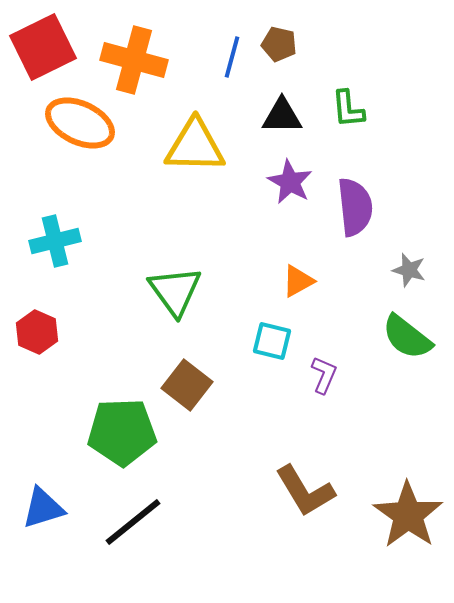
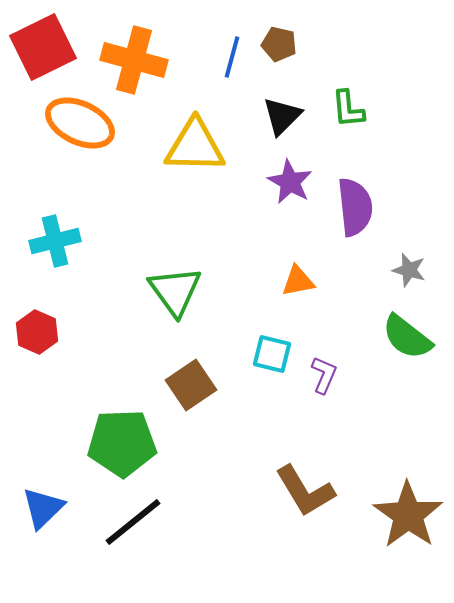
black triangle: rotated 45 degrees counterclockwise
orange triangle: rotated 18 degrees clockwise
cyan square: moved 13 px down
brown square: moved 4 px right; rotated 18 degrees clockwise
green pentagon: moved 11 px down
blue triangle: rotated 27 degrees counterclockwise
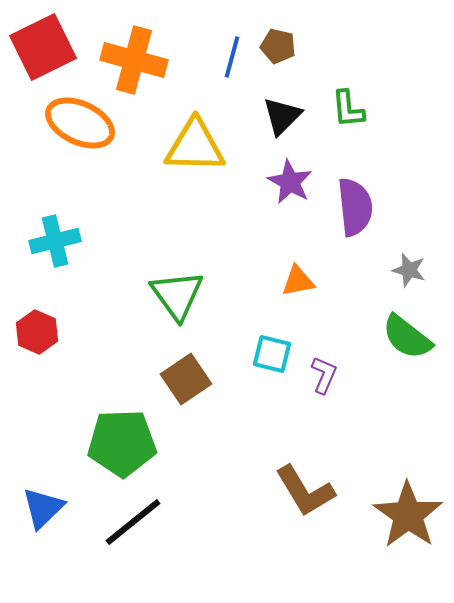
brown pentagon: moved 1 px left, 2 px down
green triangle: moved 2 px right, 4 px down
brown square: moved 5 px left, 6 px up
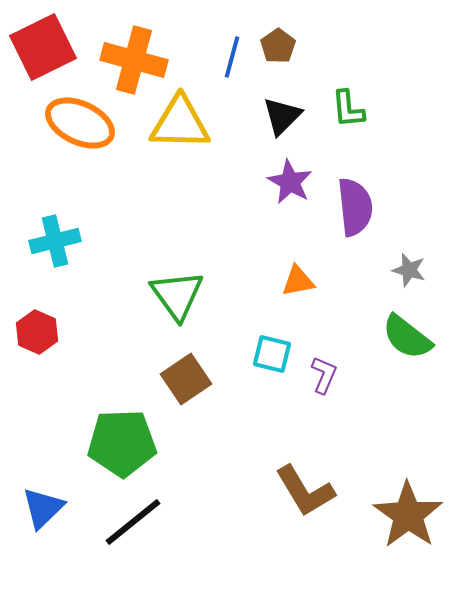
brown pentagon: rotated 24 degrees clockwise
yellow triangle: moved 15 px left, 23 px up
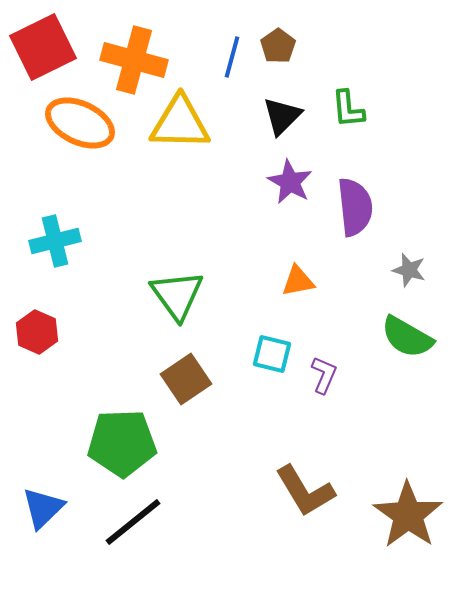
green semicircle: rotated 8 degrees counterclockwise
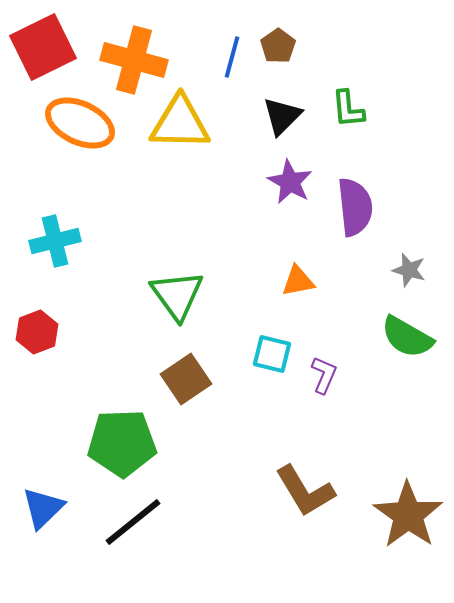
red hexagon: rotated 15 degrees clockwise
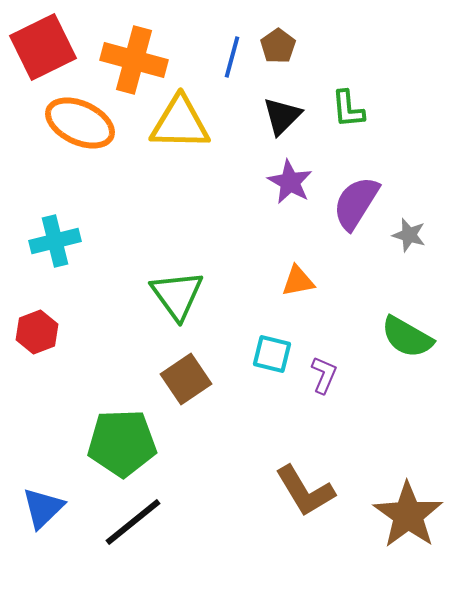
purple semicircle: moved 1 px right, 4 px up; rotated 142 degrees counterclockwise
gray star: moved 35 px up
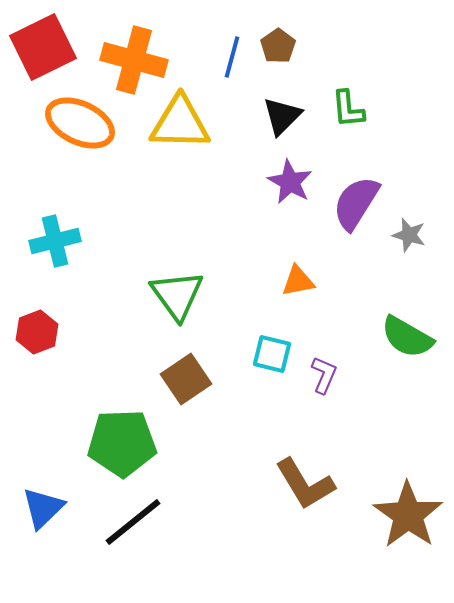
brown L-shape: moved 7 px up
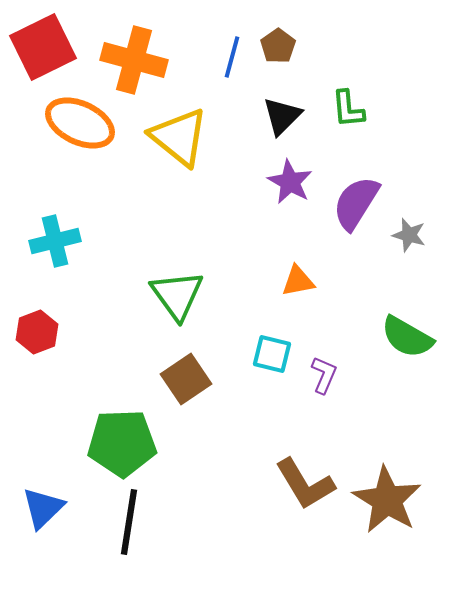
yellow triangle: moved 1 px left, 14 px down; rotated 38 degrees clockwise
brown star: moved 21 px left, 15 px up; rotated 4 degrees counterclockwise
black line: moved 4 px left; rotated 42 degrees counterclockwise
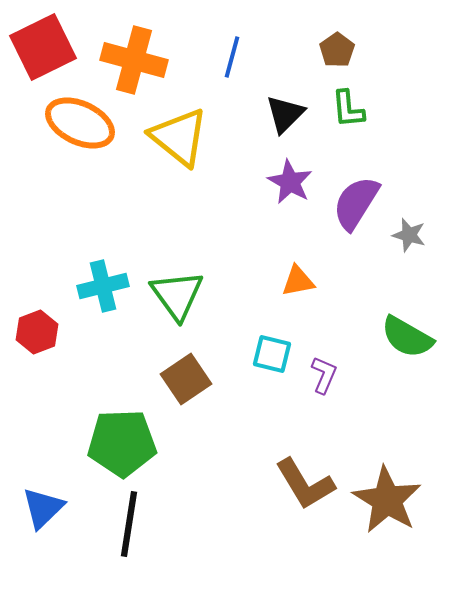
brown pentagon: moved 59 px right, 4 px down
black triangle: moved 3 px right, 2 px up
cyan cross: moved 48 px right, 45 px down
black line: moved 2 px down
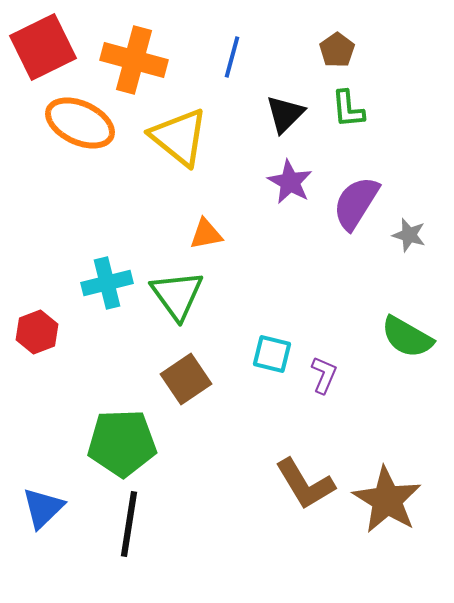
orange triangle: moved 92 px left, 47 px up
cyan cross: moved 4 px right, 3 px up
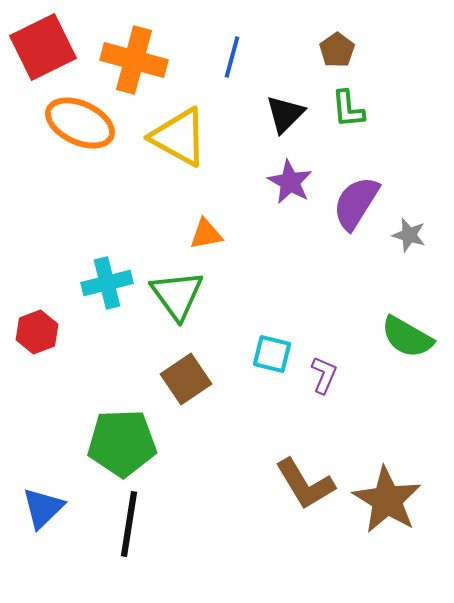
yellow triangle: rotated 10 degrees counterclockwise
